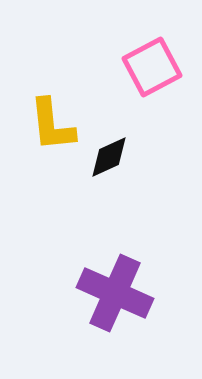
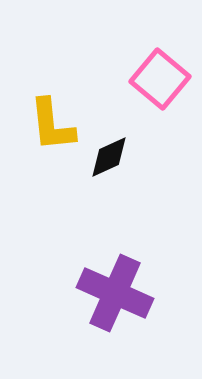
pink square: moved 8 px right, 12 px down; rotated 22 degrees counterclockwise
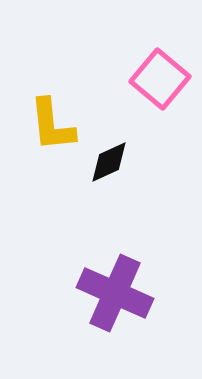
black diamond: moved 5 px down
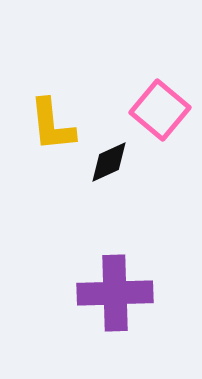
pink square: moved 31 px down
purple cross: rotated 26 degrees counterclockwise
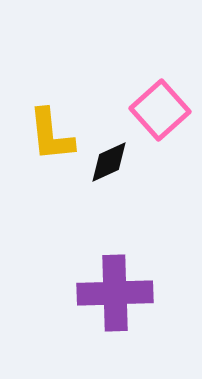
pink square: rotated 8 degrees clockwise
yellow L-shape: moved 1 px left, 10 px down
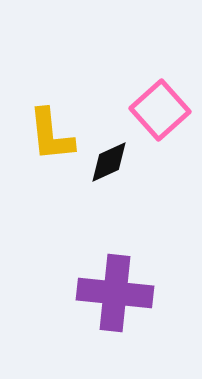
purple cross: rotated 8 degrees clockwise
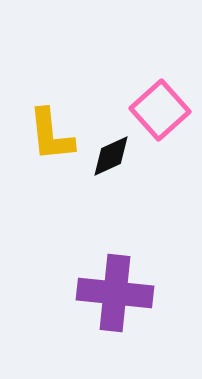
black diamond: moved 2 px right, 6 px up
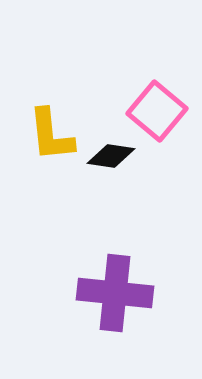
pink square: moved 3 px left, 1 px down; rotated 8 degrees counterclockwise
black diamond: rotated 33 degrees clockwise
